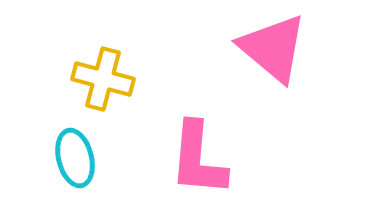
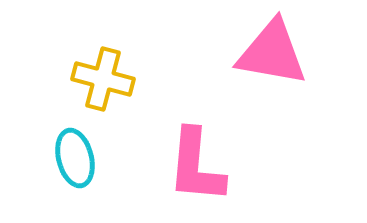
pink triangle: moved 1 px left, 5 px down; rotated 30 degrees counterclockwise
pink L-shape: moved 2 px left, 7 px down
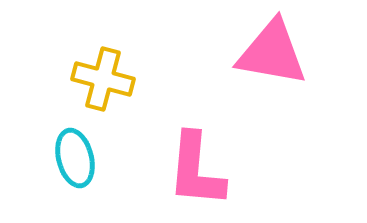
pink L-shape: moved 4 px down
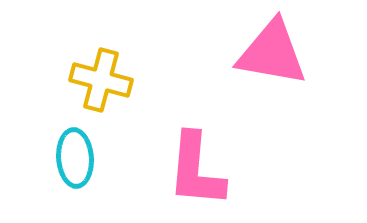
yellow cross: moved 2 px left, 1 px down
cyan ellipse: rotated 10 degrees clockwise
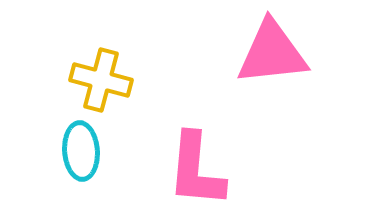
pink triangle: rotated 16 degrees counterclockwise
cyan ellipse: moved 6 px right, 7 px up
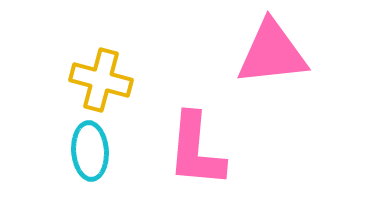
cyan ellipse: moved 9 px right
pink L-shape: moved 20 px up
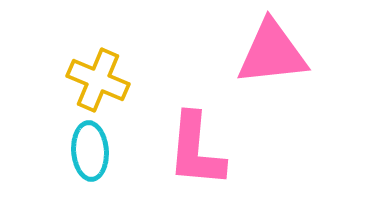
yellow cross: moved 3 px left; rotated 8 degrees clockwise
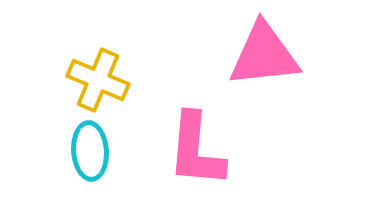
pink triangle: moved 8 px left, 2 px down
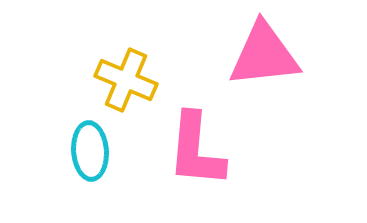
yellow cross: moved 28 px right
